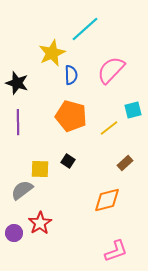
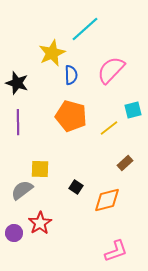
black square: moved 8 px right, 26 px down
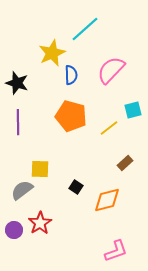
purple circle: moved 3 px up
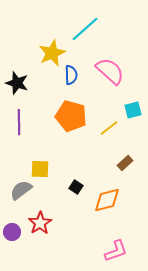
pink semicircle: moved 1 px left, 1 px down; rotated 88 degrees clockwise
purple line: moved 1 px right
gray semicircle: moved 1 px left
purple circle: moved 2 px left, 2 px down
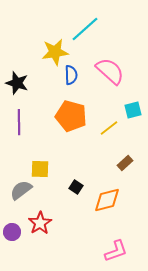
yellow star: moved 3 px right, 1 px up; rotated 16 degrees clockwise
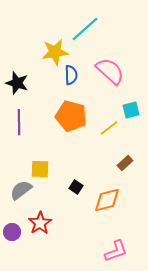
cyan square: moved 2 px left
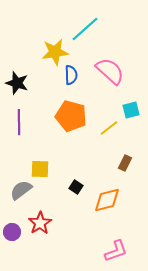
brown rectangle: rotated 21 degrees counterclockwise
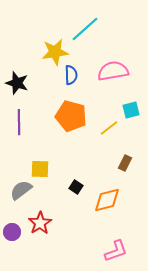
pink semicircle: moved 3 px right; rotated 52 degrees counterclockwise
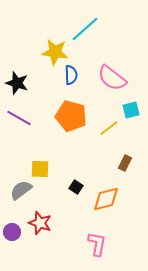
yellow star: rotated 16 degrees clockwise
pink semicircle: moved 1 px left, 7 px down; rotated 132 degrees counterclockwise
purple line: moved 4 px up; rotated 60 degrees counterclockwise
orange diamond: moved 1 px left, 1 px up
red star: rotated 20 degrees counterclockwise
pink L-shape: moved 19 px left, 7 px up; rotated 60 degrees counterclockwise
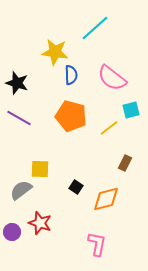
cyan line: moved 10 px right, 1 px up
